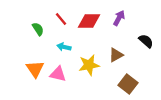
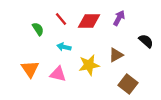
orange triangle: moved 5 px left
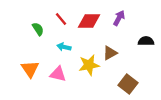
black semicircle: rotated 42 degrees counterclockwise
brown triangle: moved 6 px left, 2 px up
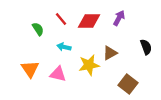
black semicircle: moved 6 px down; rotated 70 degrees clockwise
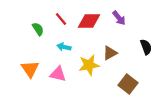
purple arrow: rotated 112 degrees clockwise
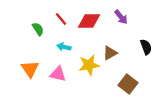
purple arrow: moved 2 px right, 1 px up
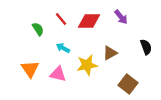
cyan arrow: moved 1 px left, 1 px down; rotated 16 degrees clockwise
yellow star: moved 2 px left
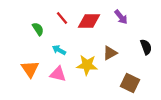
red line: moved 1 px right, 1 px up
cyan arrow: moved 4 px left, 2 px down
yellow star: rotated 15 degrees clockwise
brown square: moved 2 px right, 1 px up; rotated 12 degrees counterclockwise
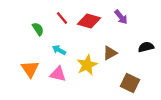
red diamond: rotated 15 degrees clockwise
black semicircle: rotated 84 degrees counterclockwise
yellow star: rotated 30 degrees counterclockwise
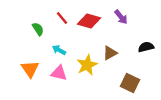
pink triangle: moved 1 px right, 1 px up
